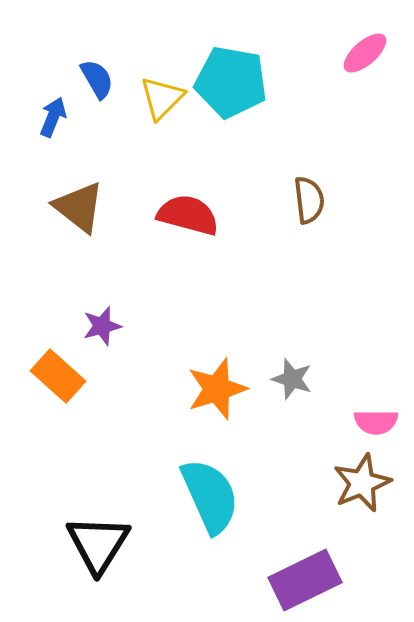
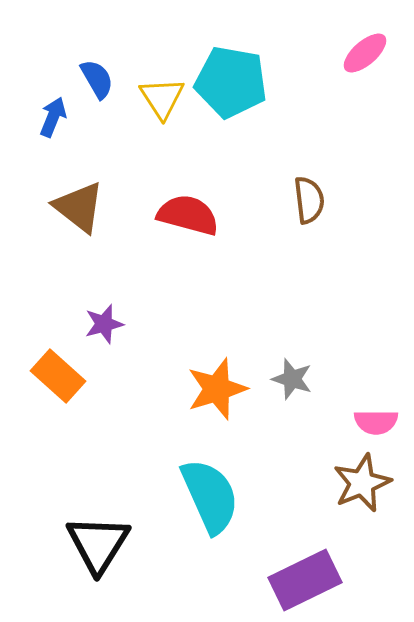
yellow triangle: rotated 18 degrees counterclockwise
purple star: moved 2 px right, 2 px up
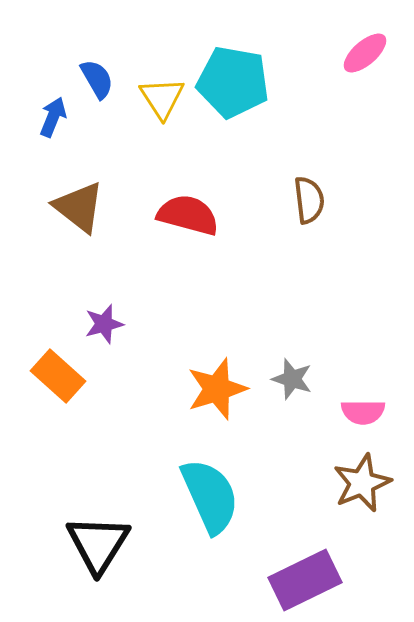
cyan pentagon: moved 2 px right
pink semicircle: moved 13 px left, 10 px up
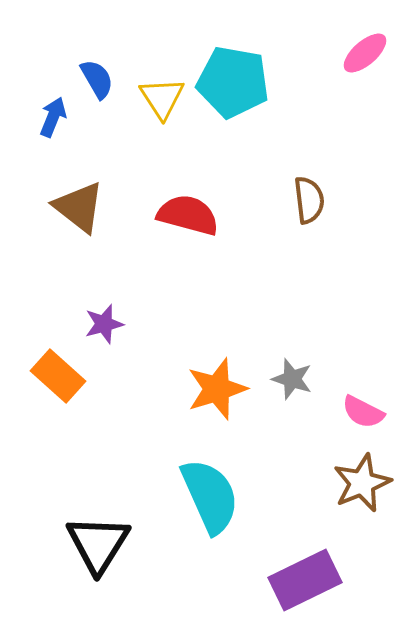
pink semicircle: rotated 27 degrees clockwise
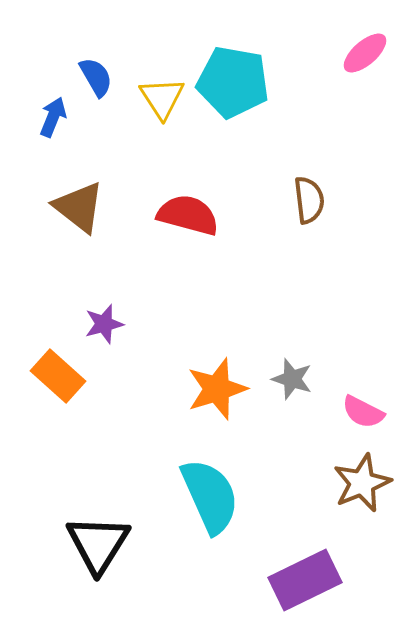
blue semicircle: moved 1 px left, 2 px up
